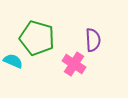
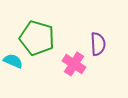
purple semicircle: moved 5 px right, 4 px down
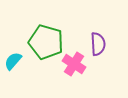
green pentagon: moved 9 px right, 4 px down
cyan semicircle: rotated 72 degrees counterclockwise
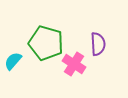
green pentagon: moved 1 px down
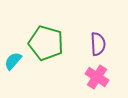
pink cross: moved 23 px right, 13 px down
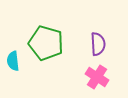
cyan semicircle: rotated 48 degrees counterclockwise
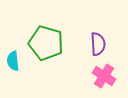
pink cross: moved 7 px right, 1 px up
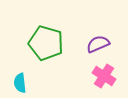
purple semicircle: rotated 110 degrees counterclockwise
cyan semicircle: moved 7 px right, 22 px down
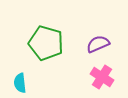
pink cross: moved 2 px left, 1 px down
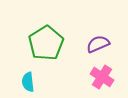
green pentagon: rotated 24 degrees clockwise
cyan semicircle: moved 8 px right, 1 px up
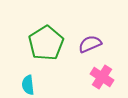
purple semicircle: moved 8 px left
cyan semicircle: moved 3 px down
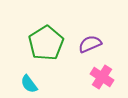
cyan semicircle: moved 1 px right, 1 px up; rotated 30 degrees counterclockwise
